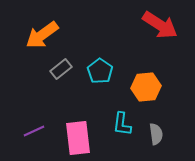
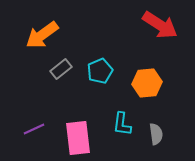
cyan pentagon: rotated 15 degrees clockwise
orange hexagon: moved 1 px right, 4 px up
purple line: moved 2 px up
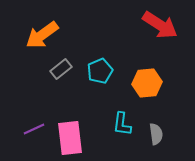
pink rectangle: moved 8 px left
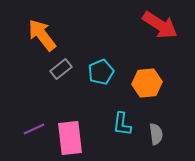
orange arrow: rotated 88 degrees clockwise
cyan pentagon: moved 1 px right, 1 px down
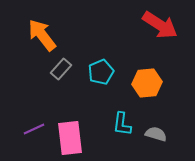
gray rectangle: rotated 10 degrees counterclockwise
gray semicircle: rotated 65 degrees counterclockwise
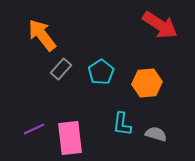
cyan pentagon: rotated 10 degrees counterclockwise
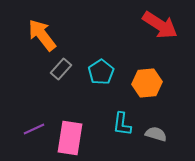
pink rectangle: rotated 16 degrees clockwise
